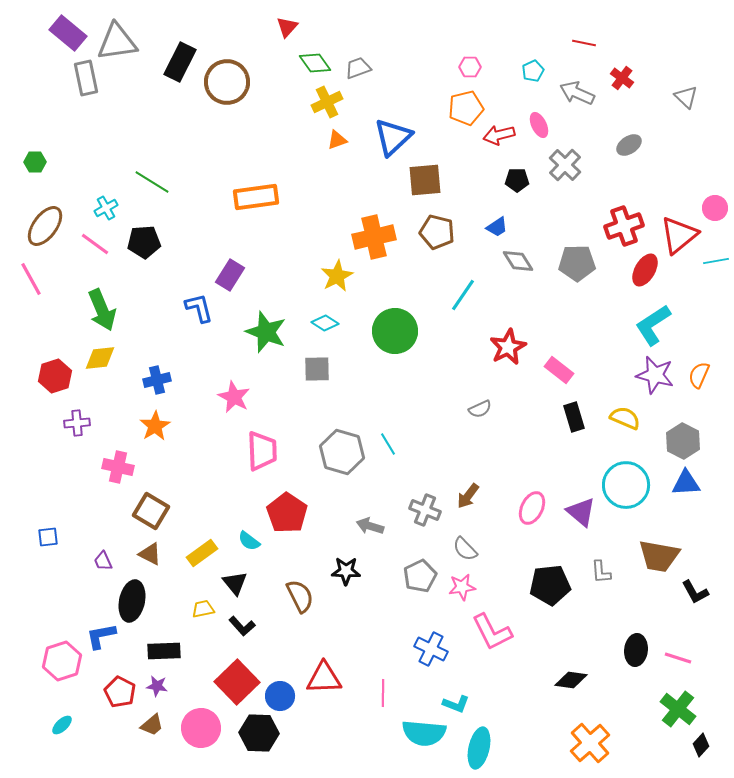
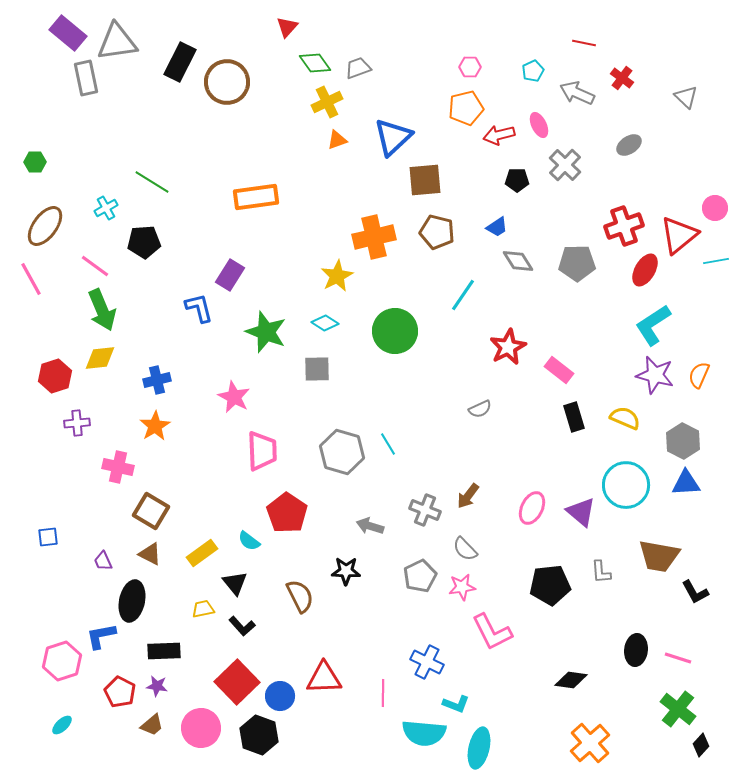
pink line at (95, 244): moved 22 px down
blue cross at (431, 649): moved 4 px left, 13 px down
black hexagon at (259, 733): moved 2 px down; rotated 18 degrees clockwise
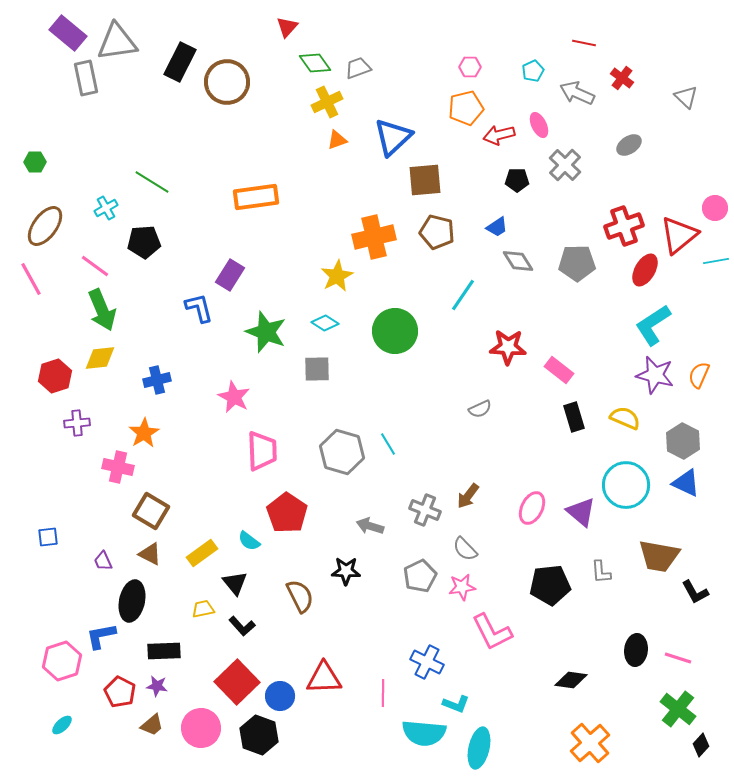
red star at (508, 347): rotated 30 degrees clockwise
orange star at (155, 426): moved 11 px left, 7 px down
blue triangle at (686, 483): rotated 28 degrees clockwise
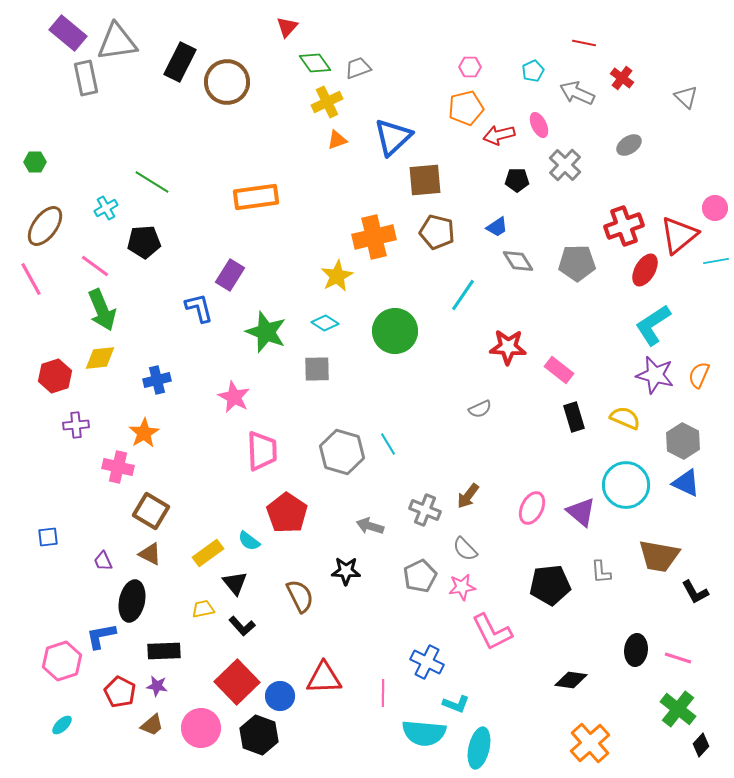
purple cross at (77, 423): moved 1 px left, 2 px down
yellow rectangle at (202, 553): moved 6 px right
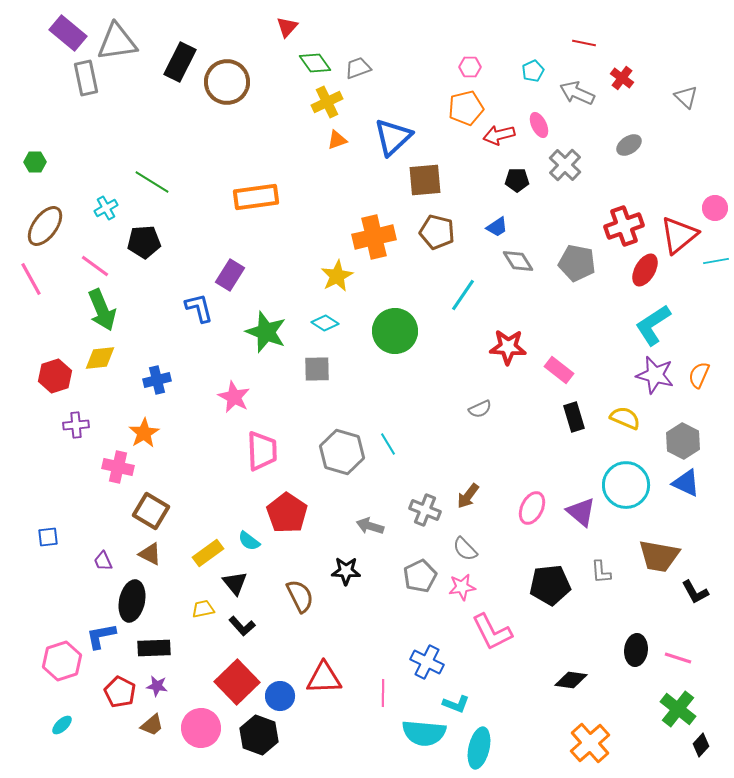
gray pentagon at (577, 263): rotated 12 degrees clockwise
black rectangle at (164, 651): moved 10 px left, 3 px up
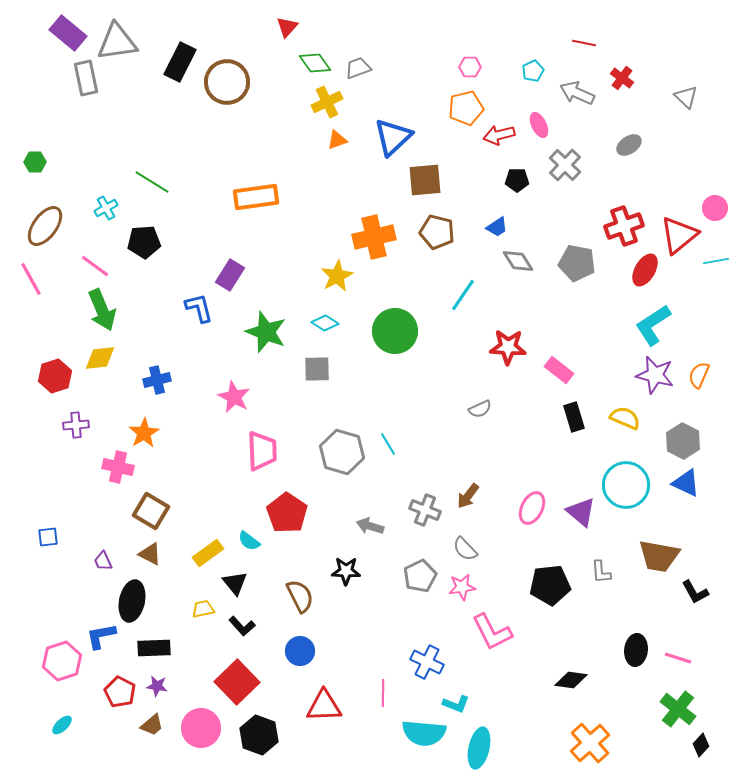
red triangle at (324, 678): moved 28 px down
blue circle at (280, 696): moved 20 px right, 45 px up
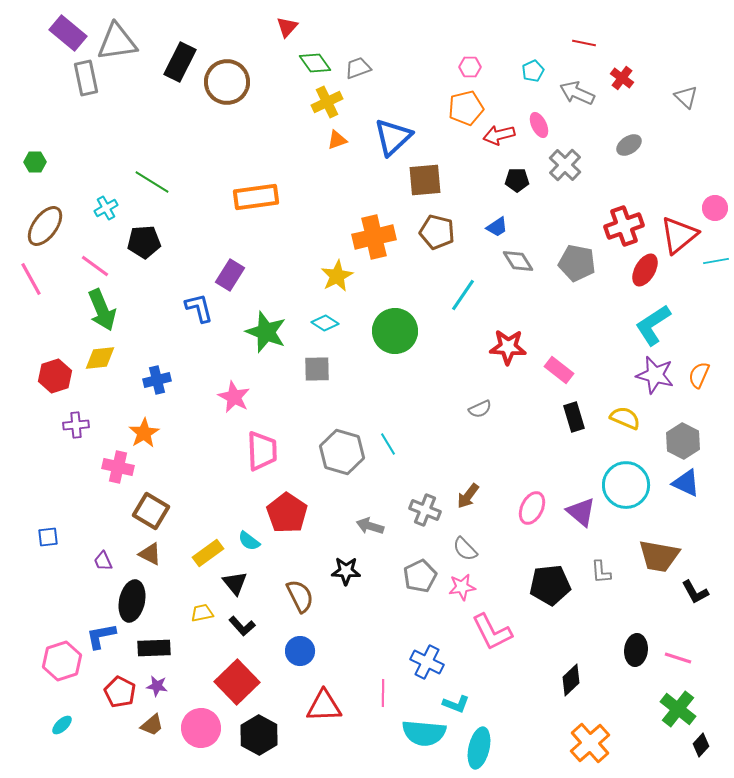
yellow trapezoid at (203, 609): moved 1 px left, 4 px down
black diamond at (571, 680): rotated 52 degrees counterclockwise
black hexagon at (259, 735): rotated 9 degrees clockwise
